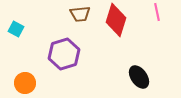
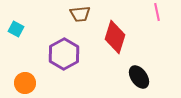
red diamond: moved 1 px left, 17 px down
purple hexagon: rotated 12 degrees counterclockwise
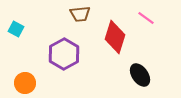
pink line: moved 11 px left, 6 px down; rotated 42 degrees counterclockwise
black ellipse: moved 1 px right, 2 px up
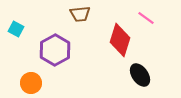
red diamond: moved 5 px right, 3 px down
purple hexagon: moved 9 px left, 4 px up
orange circle: moved 6 px right
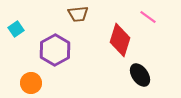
brown trapezoid: moved 2 px left
pink line: moved 2 px right, 1 px up
cyan square: rotated 28 degrees clockwise
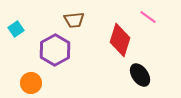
brown trapezoid: moved 4 px left, 6 px down
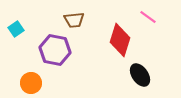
purple hexagon: rotated 20 degrees counterclockwise
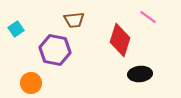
black ellipse: moved 1 px up; rotated 60 degrees counterclockwise
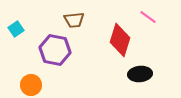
orange circle: moved 2 px down
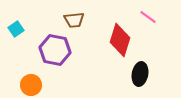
black ellipse: rotated 75 degrees counterclockwise
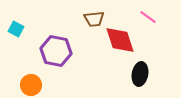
brown trapezoid: moved 20 px right, 1 px up
cyan square: rotated 28 degrees counterclockwise
red diamond: rotated 36 degrees counterclockwise
purple hexagon: moved 1 px right, 1 px down
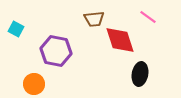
orange circle: moved 3 px right, 1 px up
